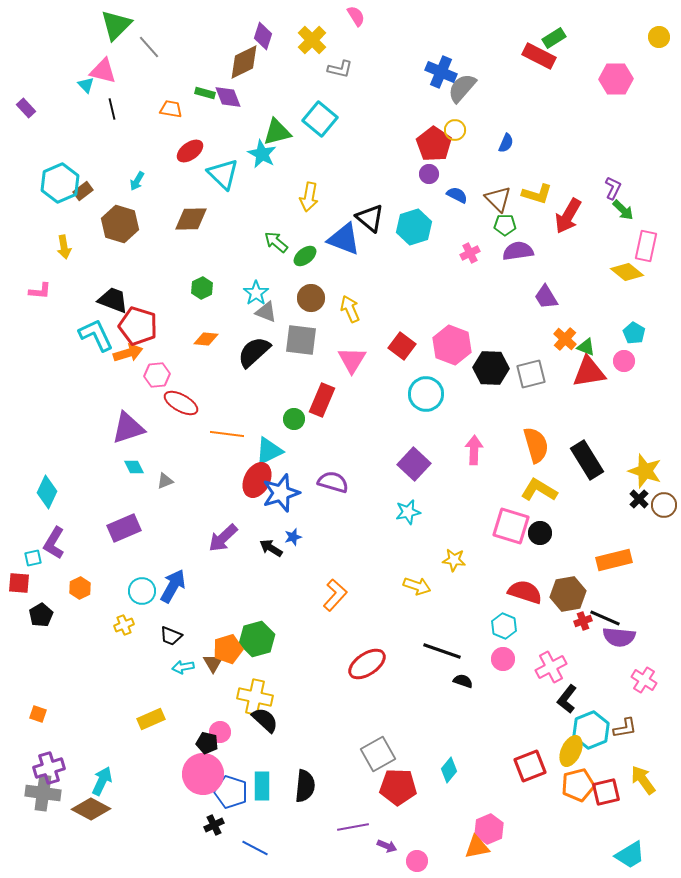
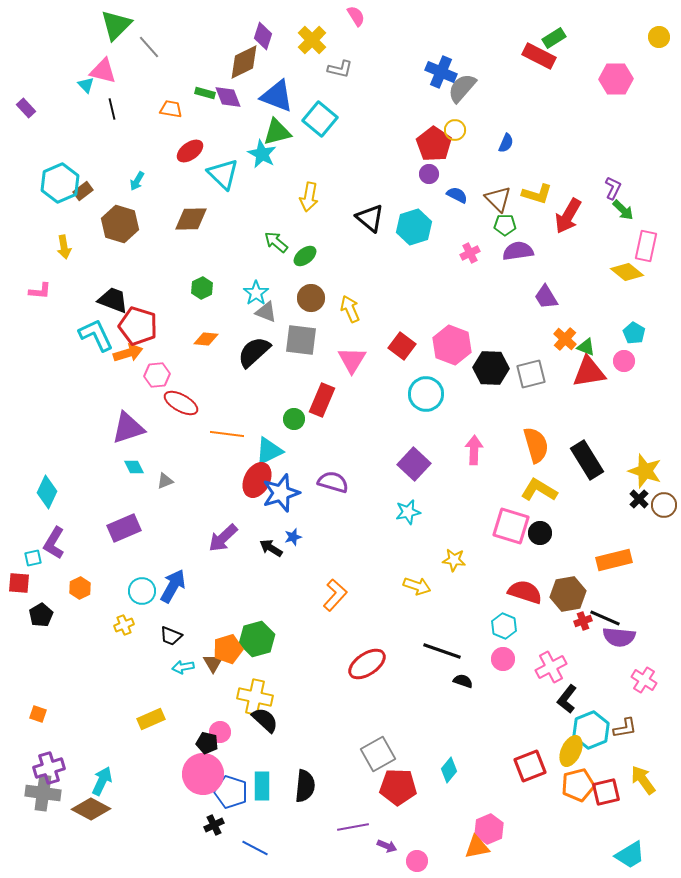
blue triangle at (344, 239): moved 67 px left, 143 px up
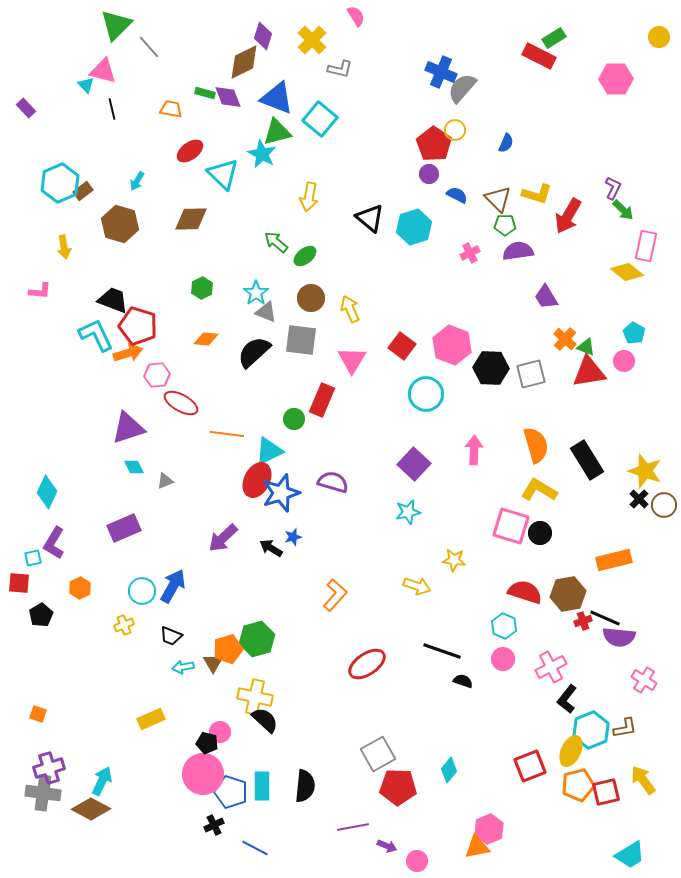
blue triangle at (277, 96): moved 2 px down
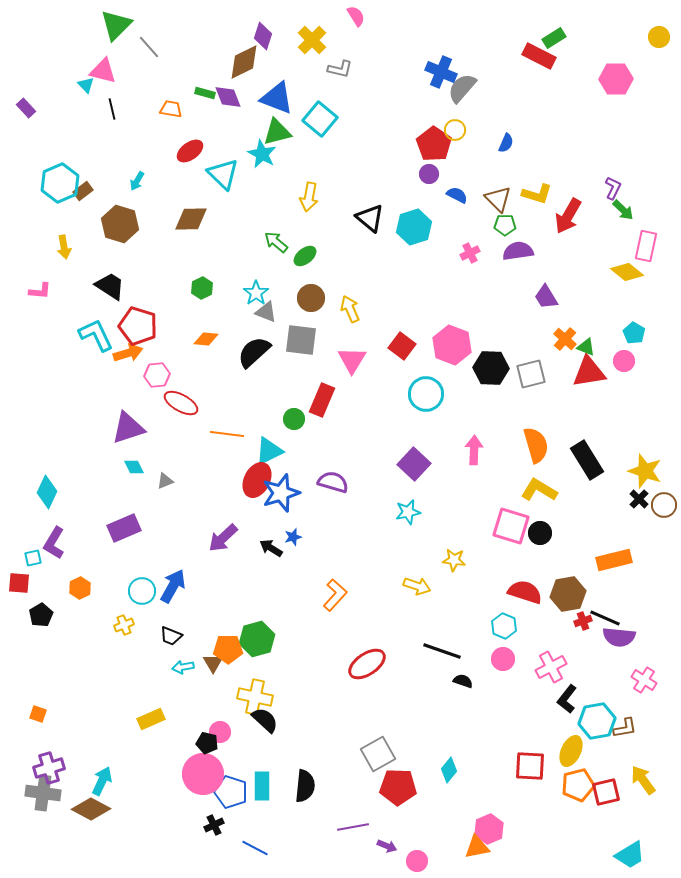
black trapezoid at (113, 300): moved 3 px left, 14 px up; rotated 12 degrees clockwise
orange pentagon at (228, 649): rotated 16 degrees clockwise
cyan hexagon at (591, 730): moved 6 px right, 9 px up; rotated 12 degrees clockwise
red square at (530, 766): rotated 24 degrees clockwise
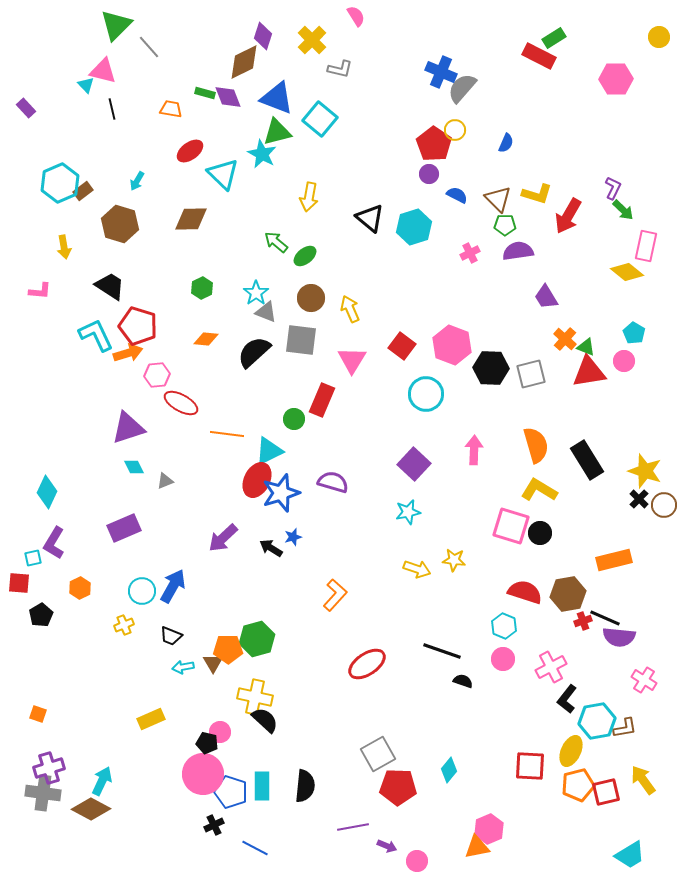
yellow arrow at (417, 586): moved 17 px up
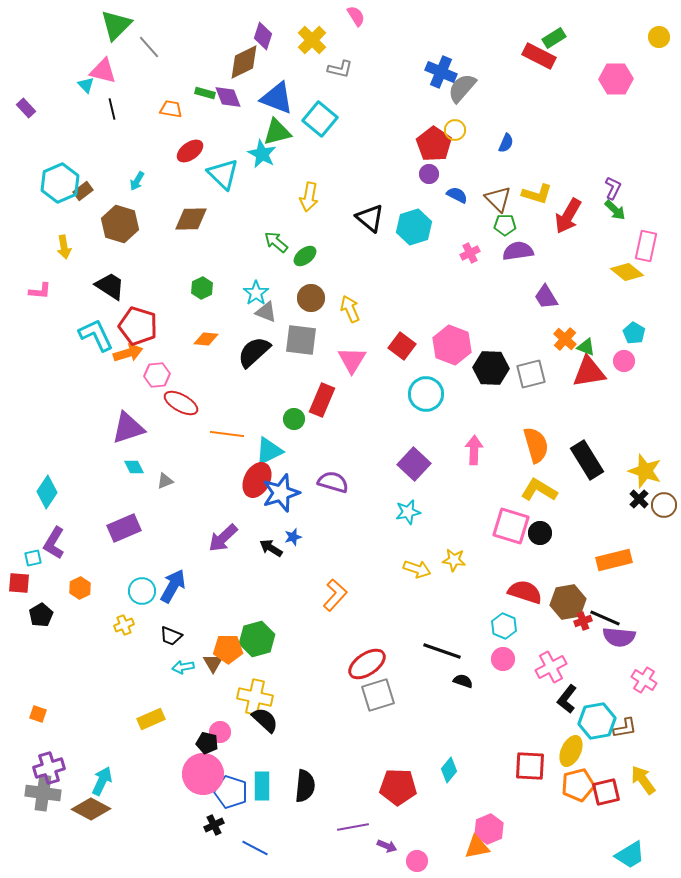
green arrow at (623, 210): moved 8 px left
cyan diamond at (47, 492): rotated 8 degrees clockwise
brown hexagon at (568, 594): moved 8 px down
gray square at (378, 754): moved 59 px up; rotated 12 degrees clockwise
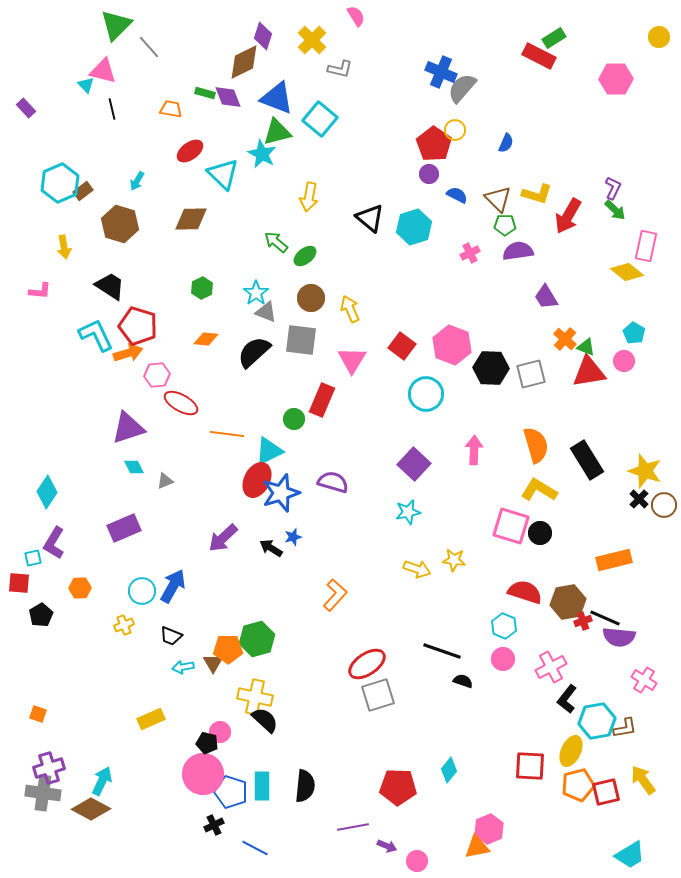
orange hexagon at (80, 588): rotated 25 degrees clockwise
